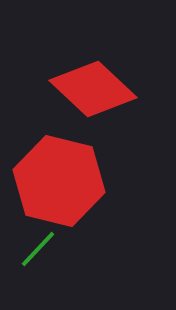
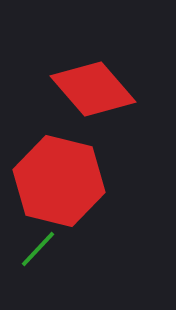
red diamond: rotated 6 degrees clockwise
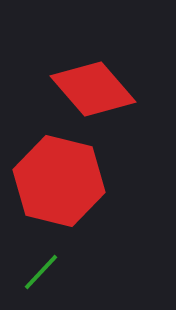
green line: moved 3 px right, 23 px down
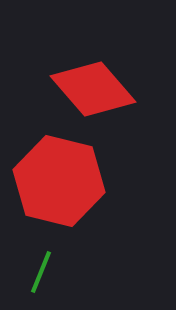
green line: rotated 21 degrees counterclockwise
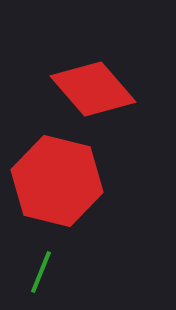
red hexagon: moved 2 px left
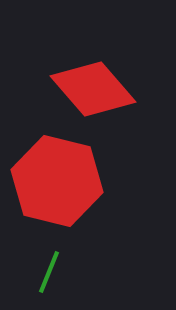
green line: moved 8 px right
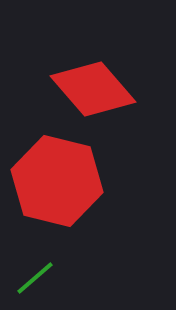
green line: moved 14 px left, 6 px down; rotated 27 degrees clockwise
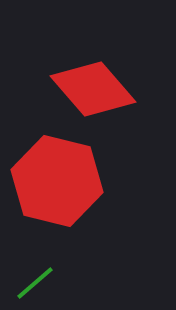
green line: moved 5 px down
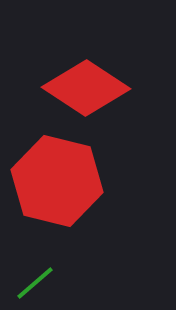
red diamond: moved 7 px left, 1 px up; rotated 16 degrees counterclockwise
